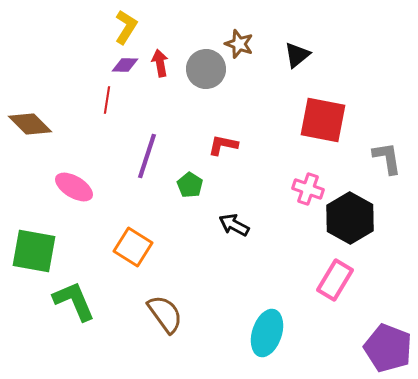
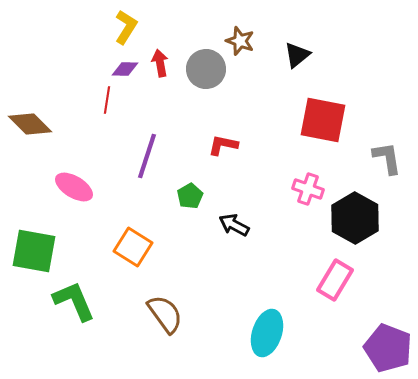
brown star: moved 1 px right, 3 px up
purple diamond: moved 4 px down
green pentagon: moved 11 px down; rotated 10 degrees clockwise
black hexagon: moved 5 px right
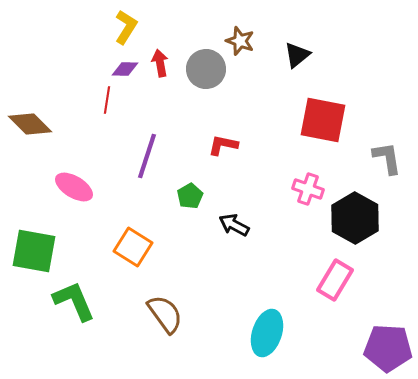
purple pentagon: rotated 18 degrees counterclockwise
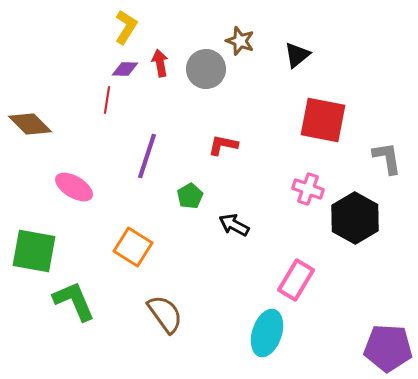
pink rectangle: moved 39 px left
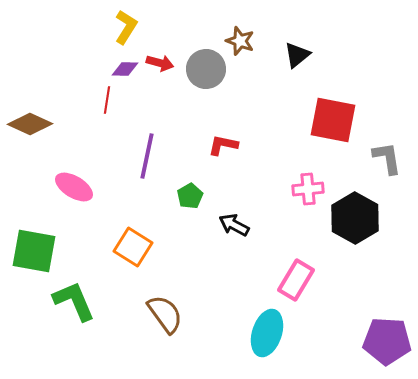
red arrow: rotated 116 degrees clockwise
red square: moved 10 px right
brown diamond: rotated 21 degrees counterclockwise
purple line: rotated 6 degrees counterclockwise
pink cross: rotated 24 degrees counterclockwise
purple pentagon: moved 1 px left, 7 px up
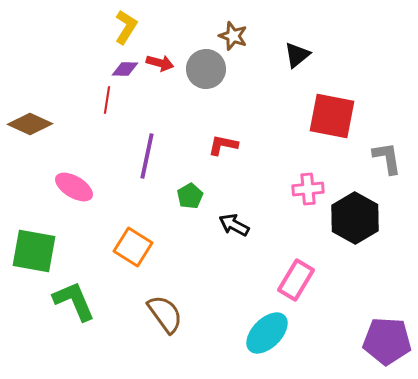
brown star: moved 7 px left, 5 px up
red square: moved 1 px left, 4 px up
cyan ellipse: rotated 27 degrees clockwise
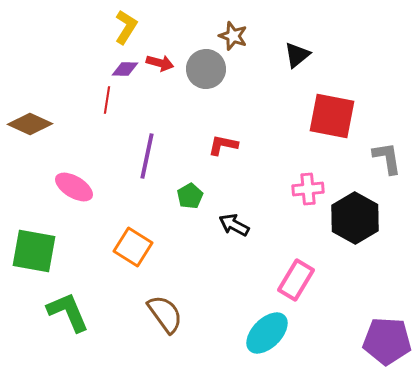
green L-shape: moved 6 px left, 11 px down
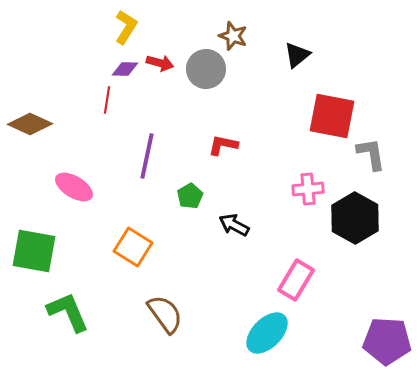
gray L-shape: moved 16 px left, 4 px up
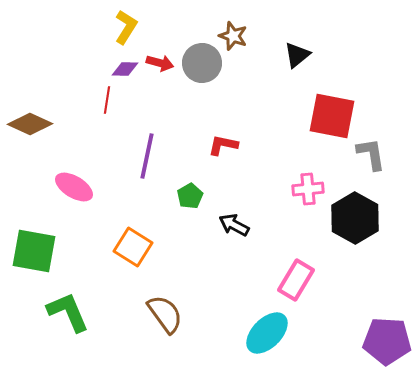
gray circle: moved 4 px left, 6 px up
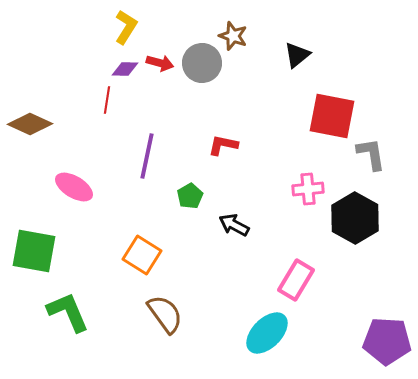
orange square: moved 9 px right, 8 px down
